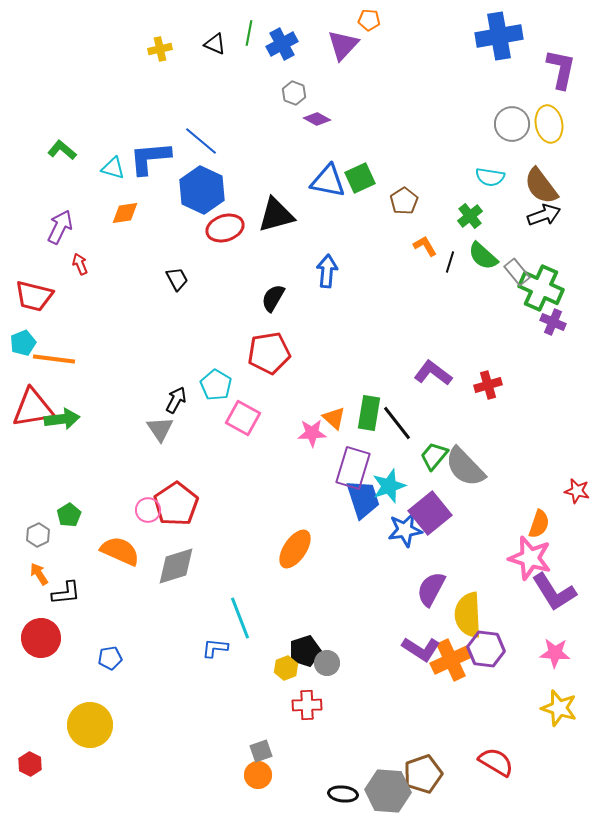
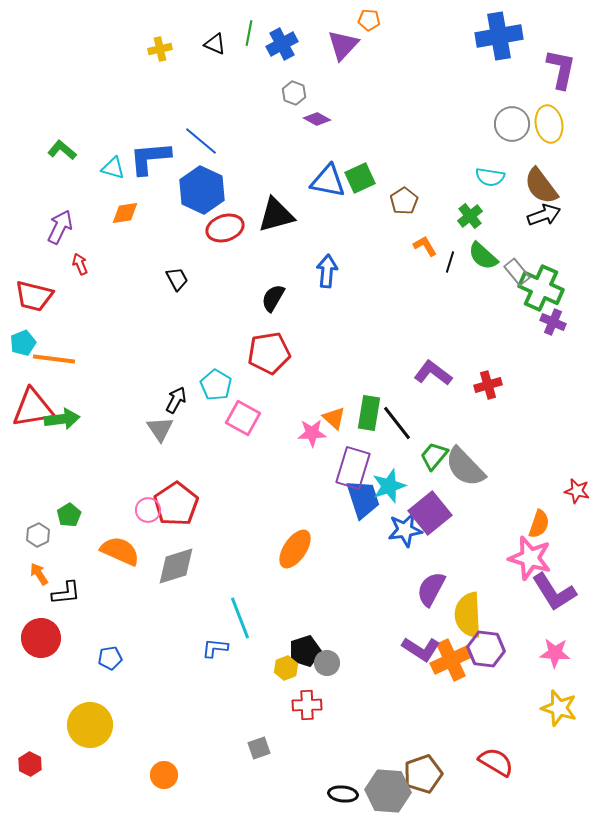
gray square at (261, 751): moved 2 px left, 3 px up
orange circle at (258, 775): moved 94 px left
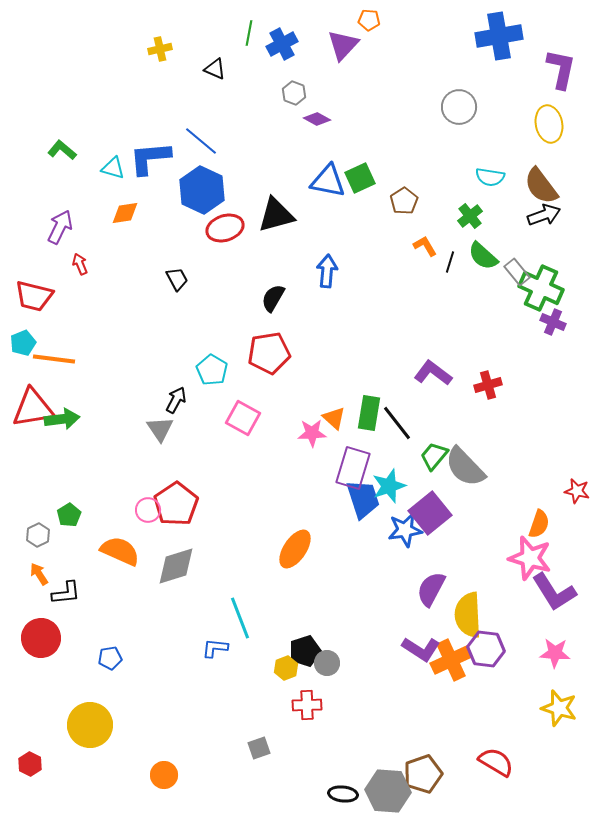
black triangle at (215, 44): moved 25 px down
gray circle at (512, 124): moved 53 px left, 17 px up
cyan pentagon at (216, 385): moved 4 px left, 15 px up
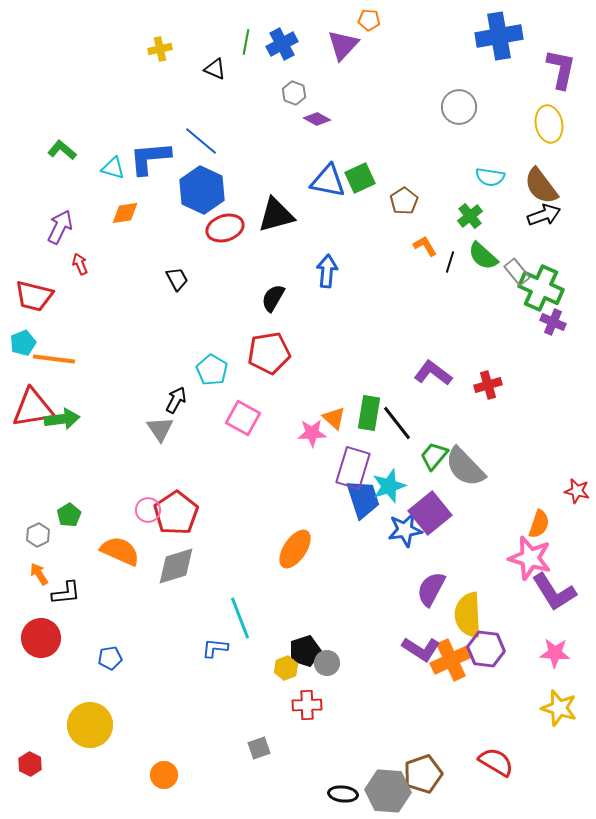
green line at (249, 33): moved 3 px left, 9 px down
red pentagon at (176, 504): moved 9 px down
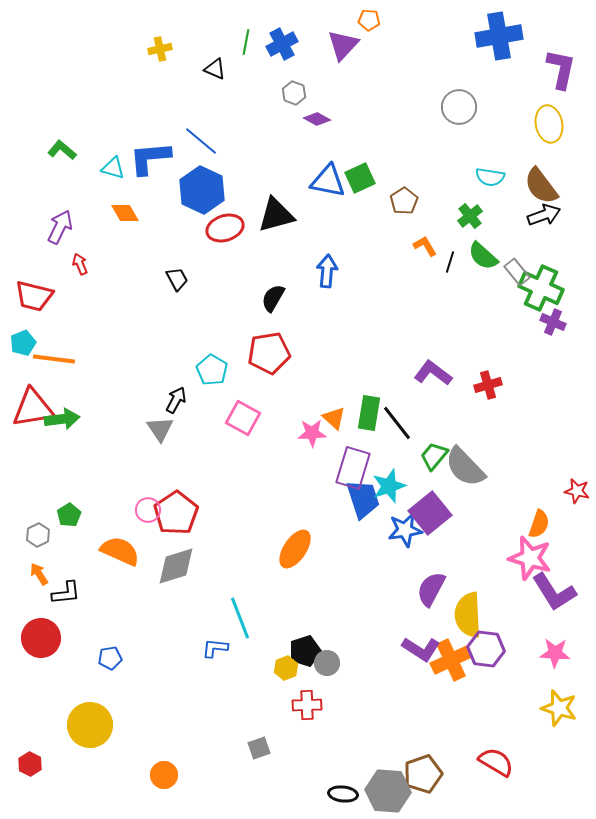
orange diamond at (125, 213): rotated 68 degrees clockwise
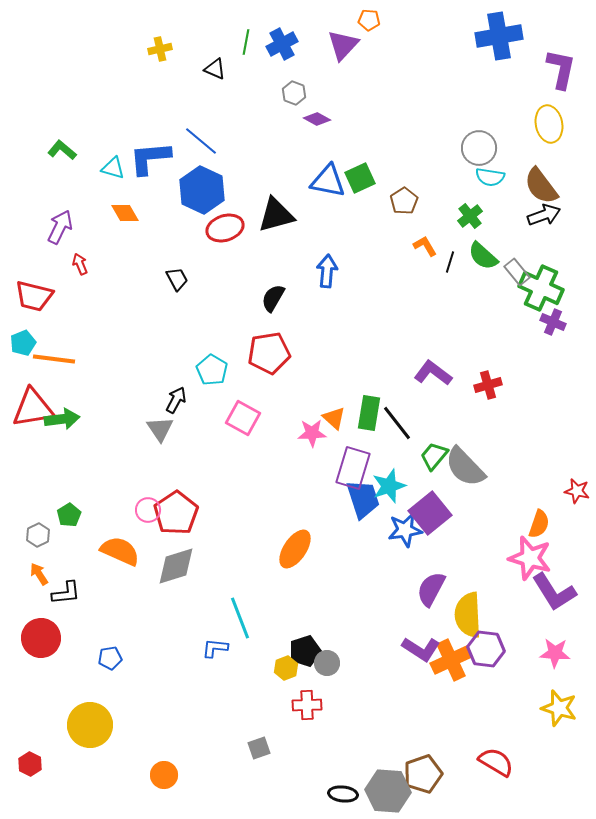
gray circle at (459, 107): moved 20 px right, 41 px down
